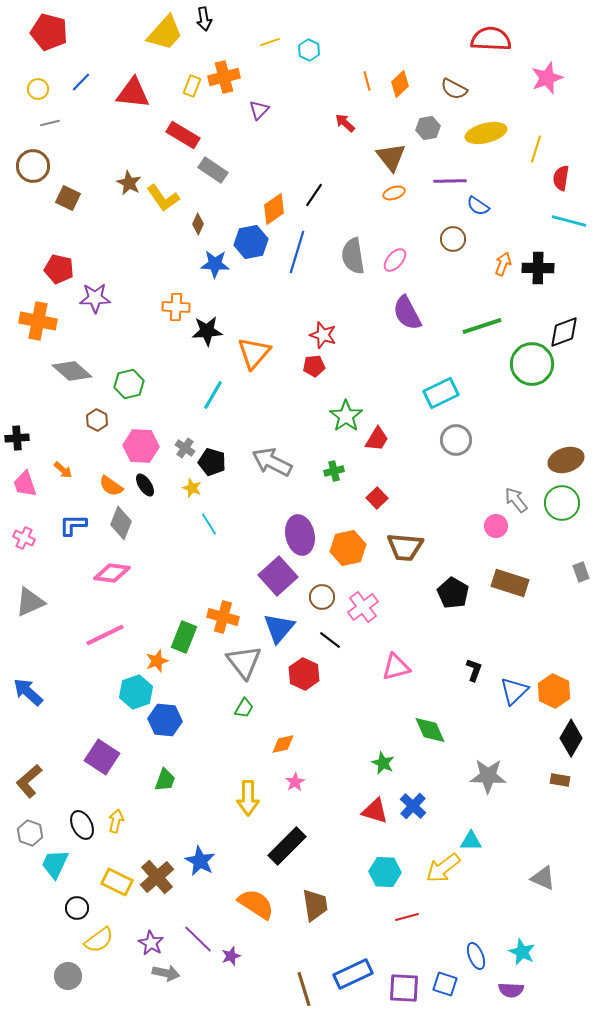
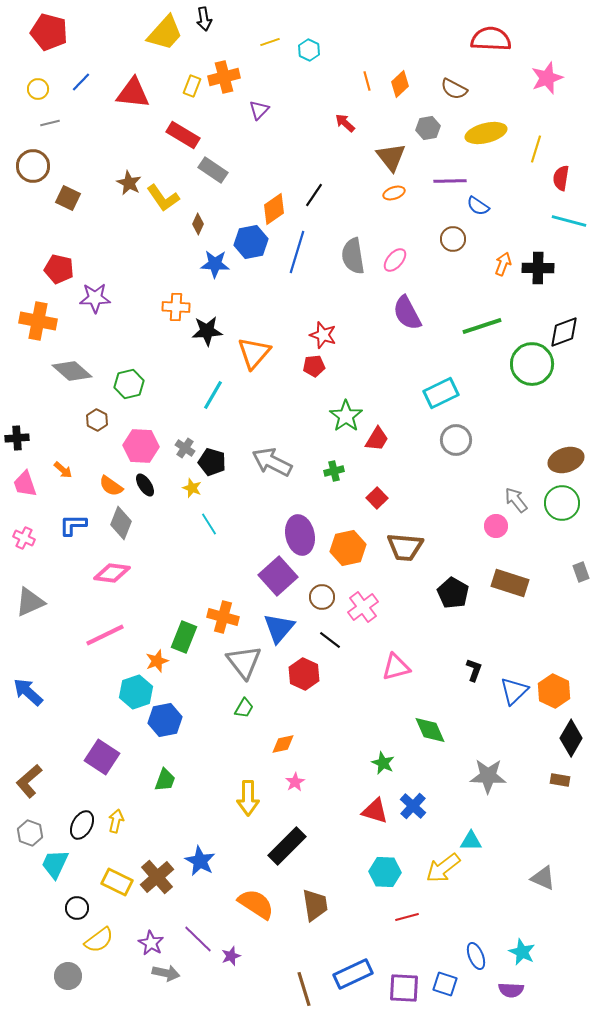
blue hexagon at (165, 720): rotated 16 degrees counterclockwise
black ellipse at (82, 825): rotated 56 degrees clockwise
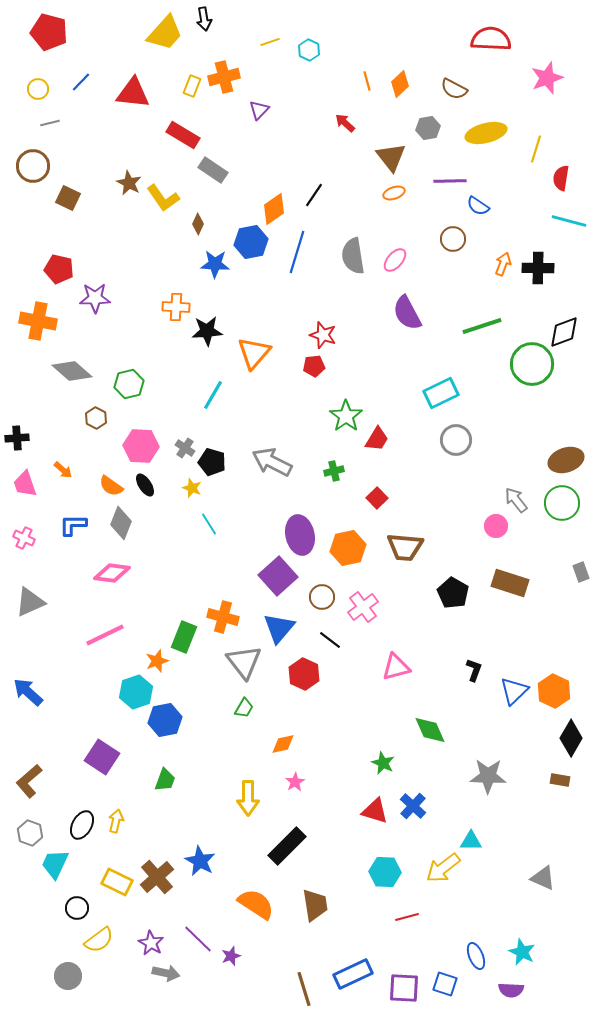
brown hexagon at (97, 420): moved 1 px left, 2 px up
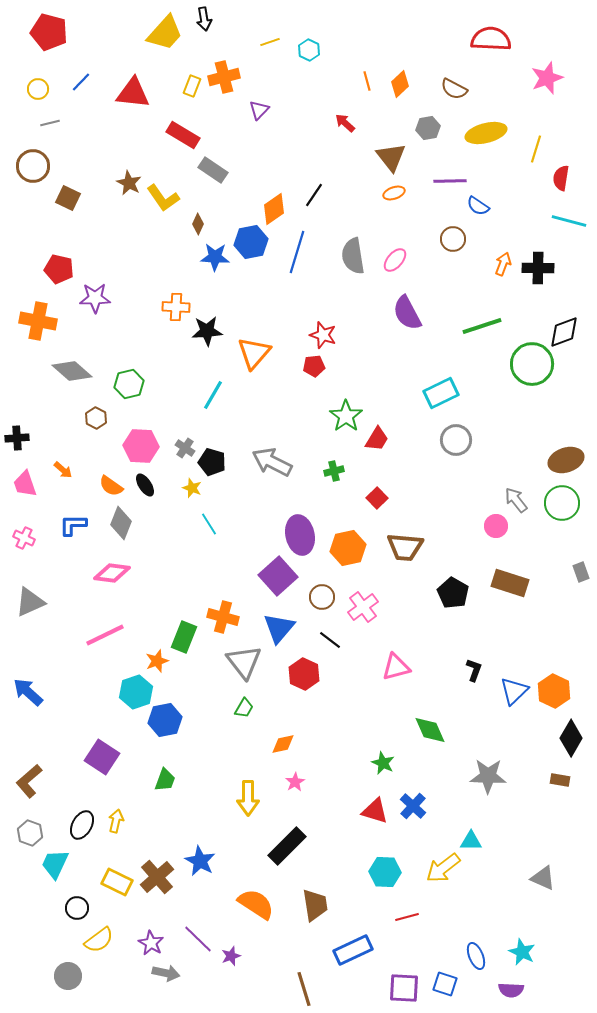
blue star at (215, 264): moved 7 px up
blue rectangle at (353, 974): moved 24 px up
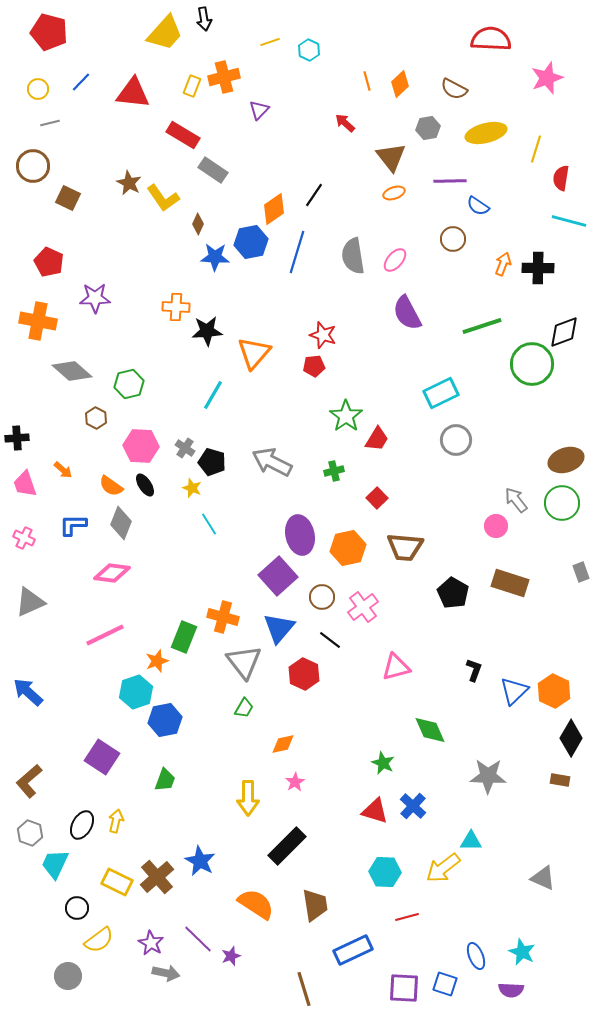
red pentagon at (59, 269): moved 10 px left, 7 px up; rotated 12 degrees clockwise
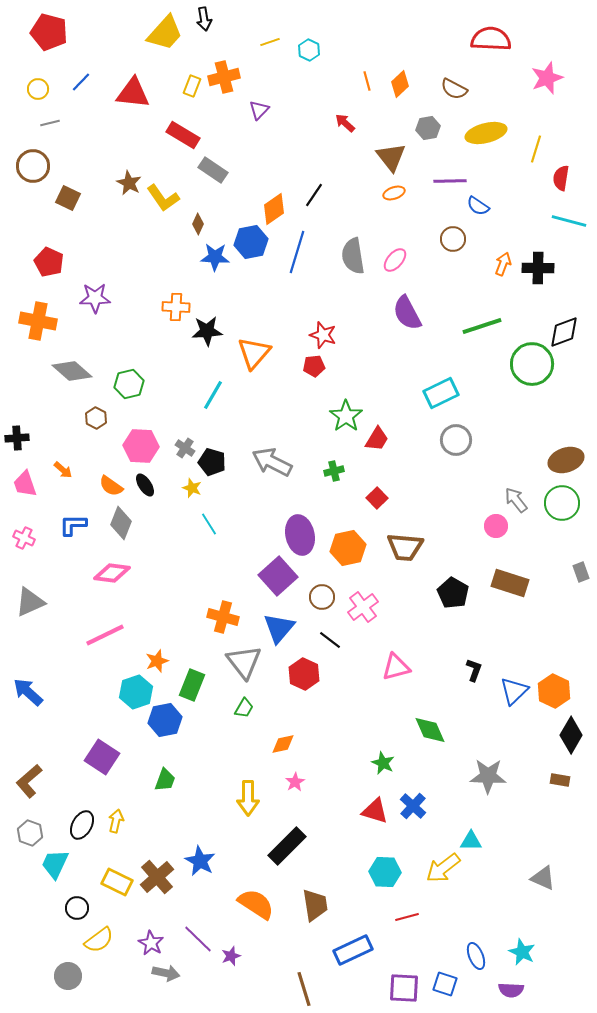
green rectangle at (184, 637): moved 8 px right, 48 px down
black diamond at (571, 738): moved 3 px up
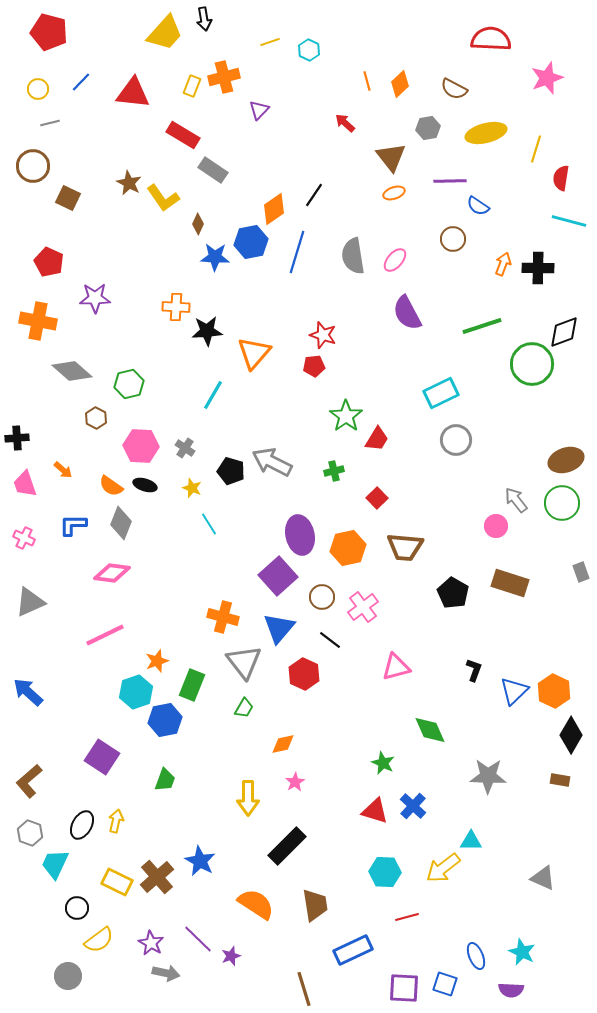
black pentagon at (212, 462): moved 19 px right, 9 px down
black ellipse at (145, 485): rotated 40 degrees counterclockwise
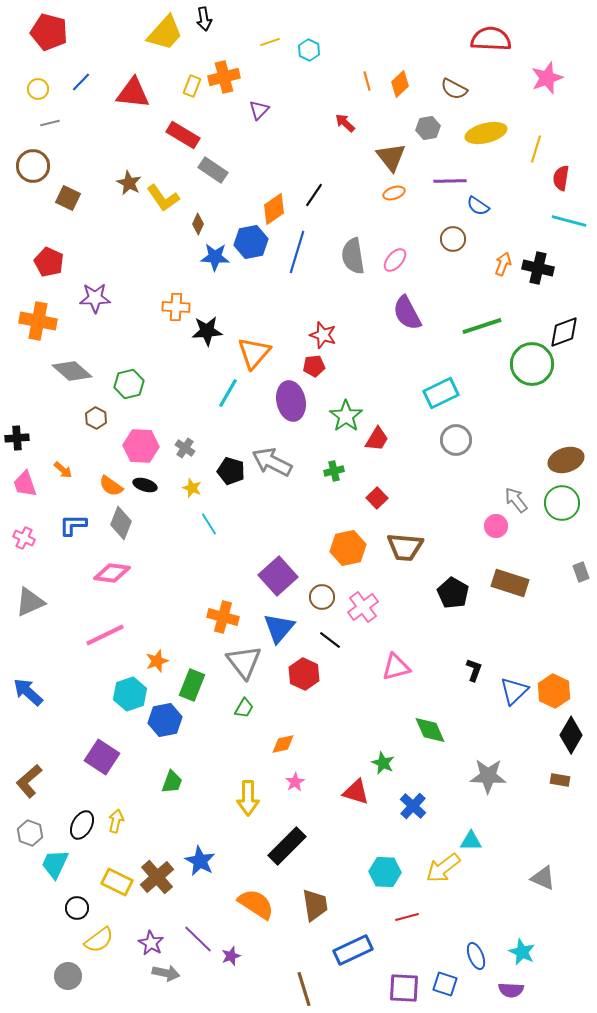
black cross at (538, 268): rotated 12 degrees clockwise
cyan line at (213, 395): moved 15 px right, 2 px up
purple ellipse at (300, 535): moved 9 px left, 134 px up
cyan hexagon at (136, 692): moved 6 px left, 2 px down
green trapezoid at (165, 780): moved 7 px right, 2 px down
red triangle at (375, 811): moved 19 px left, 19 px up
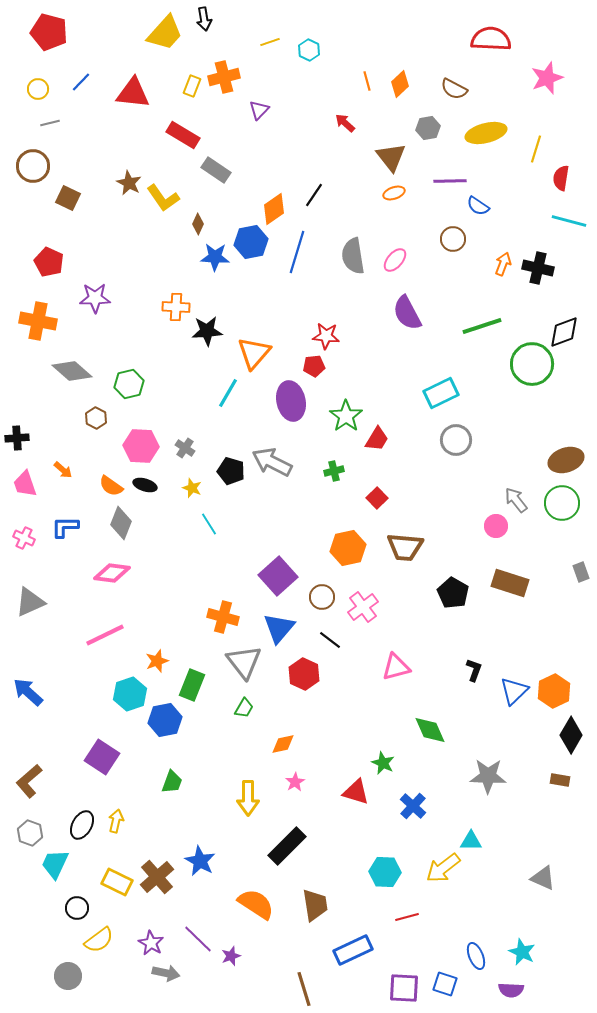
gray rectangle at (213, 170): moved 3 px right
red star at (323, 335): moved 3 px right, 1 px down; rotated 12 degrees counterclockwise
blue L-shape at (73, 525): moved 8 px left, 2 px down
orange hexagon at (554, 691): rotated 8 degrees clockwise
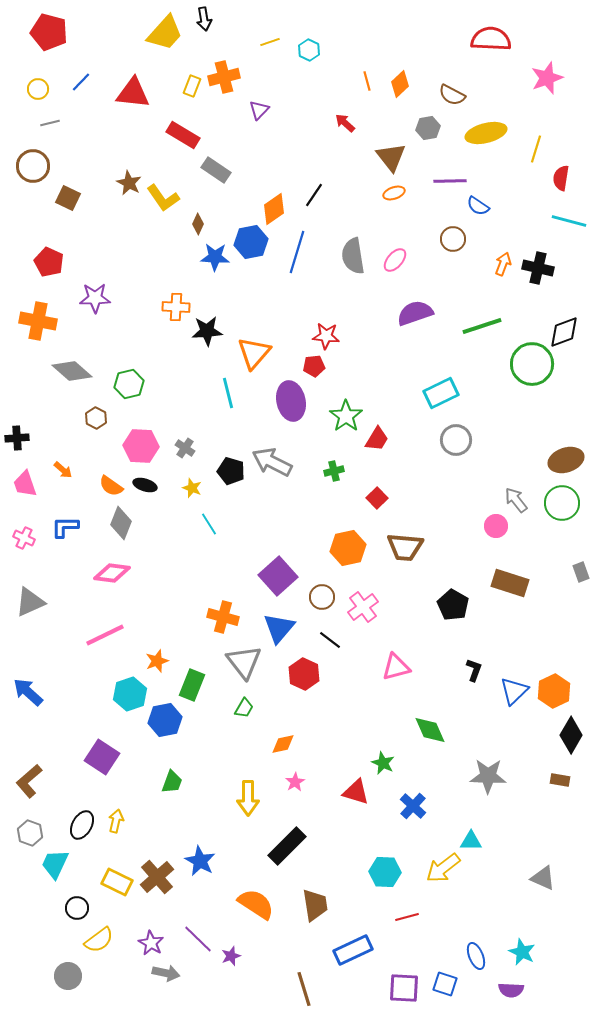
brown semicircle at (454, 89): moved 2 px left, 6 px down
purple semicircle at (407, 313): moved 8 px right; rotated 99 degrees clockwise
cyan line at (228, 393): rotated 44 degrees counterclockwise
black pentagon at (453, 593): moved 12 px down
